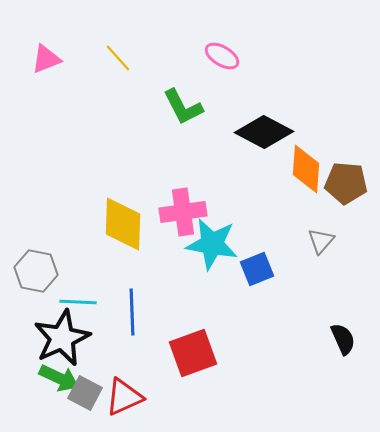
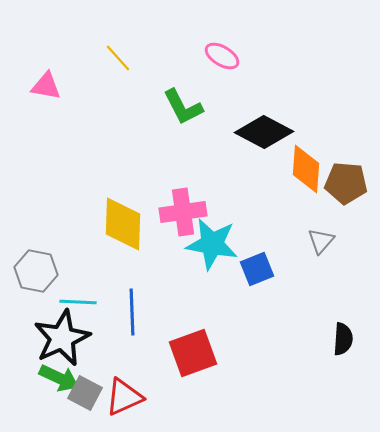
pink triangle: moved 27 px down; rotated 32 degrees clockwise
black semicircle: rotated 28 degrees clockwise
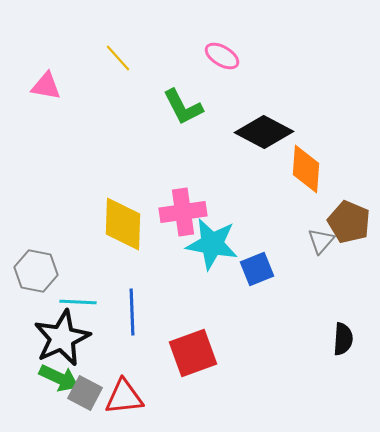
brown pentagon: moved 3 px right, 39 px down; rotated 18 degrees clockwise
red triangle: rotated 18 degrees clockwise
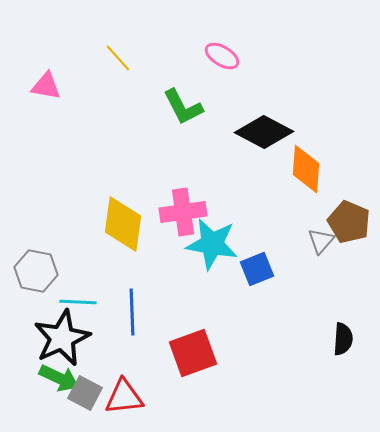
yellow diamond: rotated 6 degrees clockwise
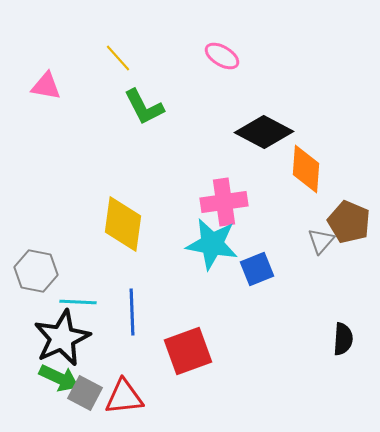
green L-shape: moved 39 px left
pink cross: moved 41 px right, 10 px up
red square: moved 5 px left, 2 px up
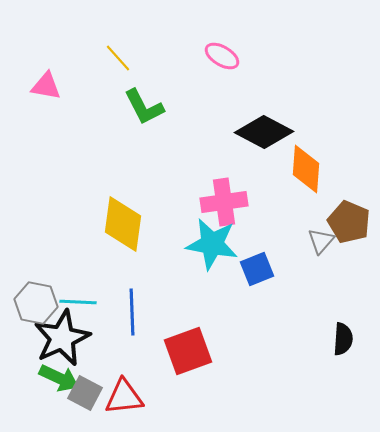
gray hexagon: moved 32 px down
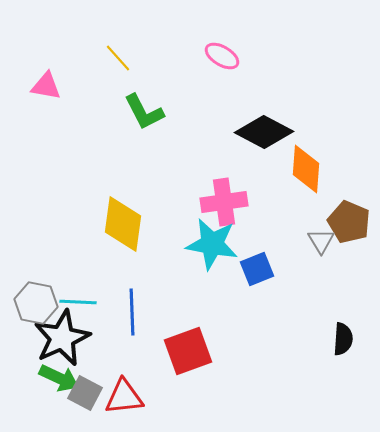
green L-shape: moved 5 px down
gray triangle: rotated 12 degrees counterclockwise
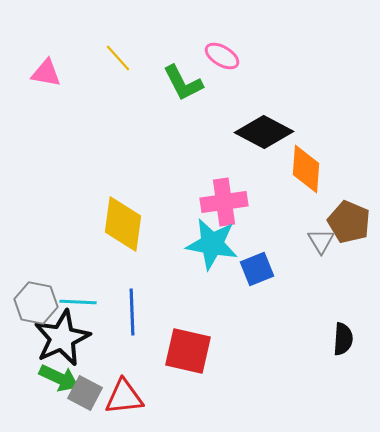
pink triangle: moved 13 px up
green L-shape: moved 39 px right, 29 px up
red square: rotated 33 degrees clockwise
